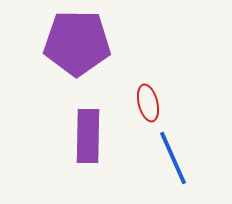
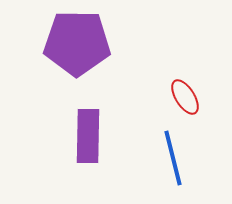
red ellipse: moved 37 px right, 6 px up; rotated 18 degrees counterclockwise
blue line: rotated 10 degrees clockwise
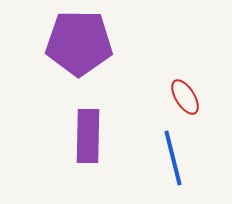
purple pentagon: moved 2 px right
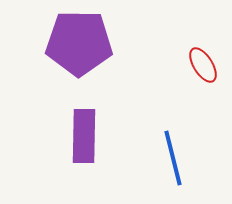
red ellipse: moved 18 px right, 32 px up
purple rectangle: moved 4 px left
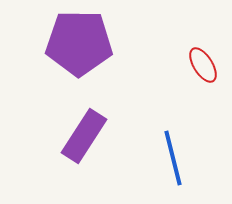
purple rectangle: rotated 32 degrees clockwise
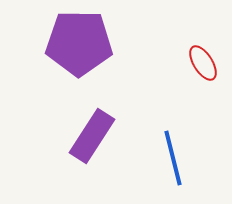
red ellipse: moved 2 px up
purple rectangle: moved 8 px right
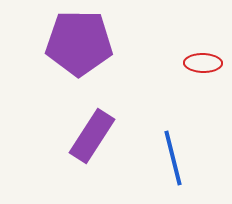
red ellipse: rotated 57 degrees counterclockwise
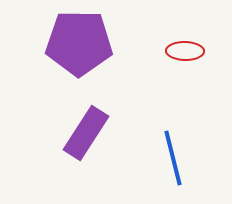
red ellipse: moved 18 px left, 12 px up
purple rectangle: moved 6 px left, 3 px up
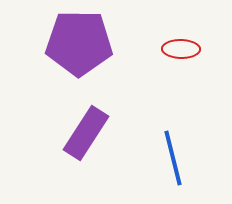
red ellipse: moved 4 px left, 2 px up
